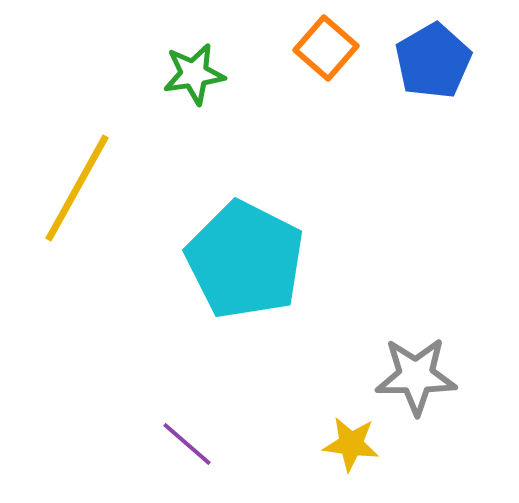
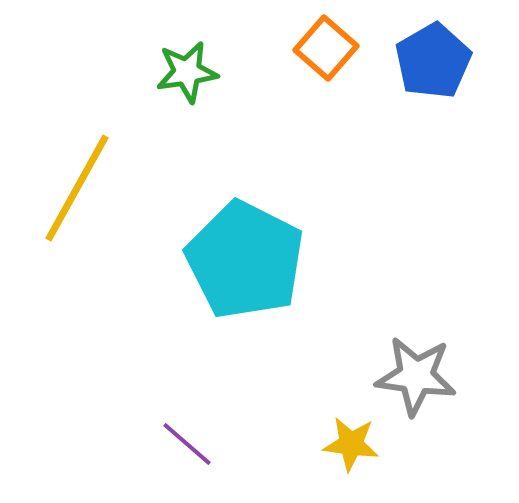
green star: moved 7 px left, 2 px up
gray star: rotated 8 degrees clockwise
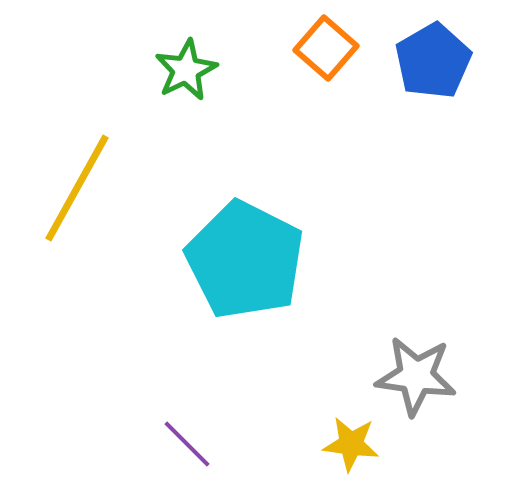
green star: moved 1 px left, 2 px up; rotated 18 degrees counterclockwise
purple line: rotated 4 degrees clockwise
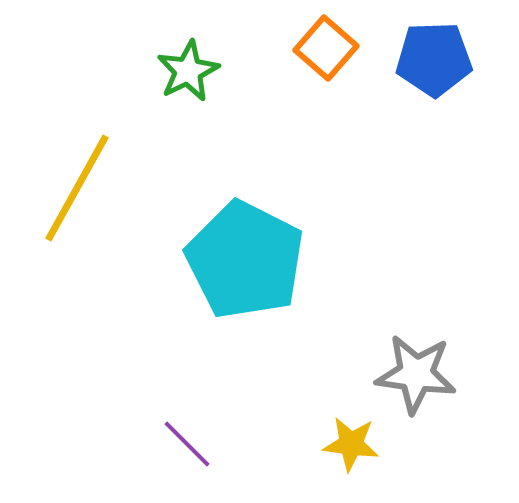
blue pentagon: moved 1 px right, 2 px up; rotated 28 degrees clockwise
green star: moved 2 px right, 1 px down
gray star: moved 2 px up
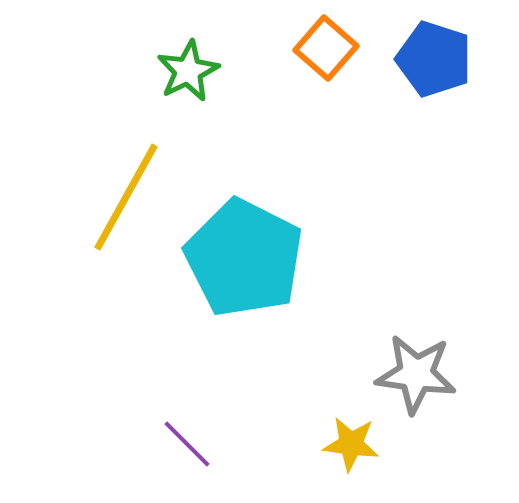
blue pentagon: rotated 20 degrees clockwise
yellow line: moved 49 px right, 9 px down
cyan pentagon: moved 1 px left, 2 px up
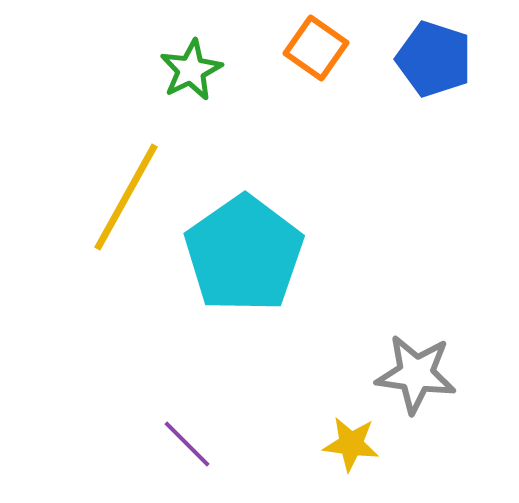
orange square: moved 10 px left; rotated 6 degrees counterclockwise
green star: moved 3 px right, 1 px up
cyan pentagon: moved 4 px up; rotated 10 degrees clockwise
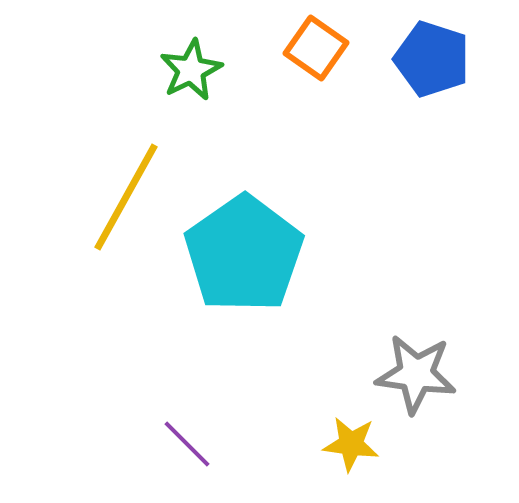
blue pentagon: moved 2 px left
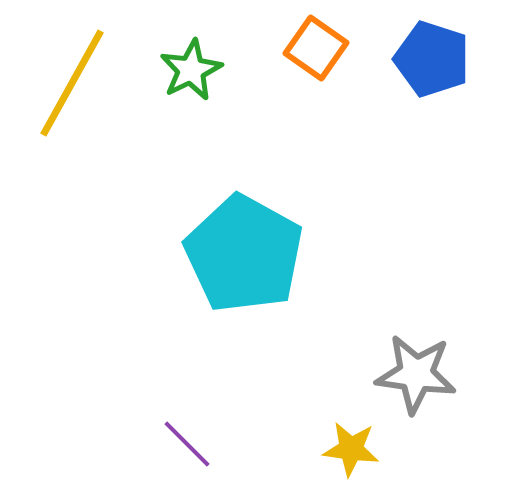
yellow line: moved 54 px left, 114 px up
cyan pentagon: rotated 8 degrees counterclockwise
yellow star: moved 5 px down
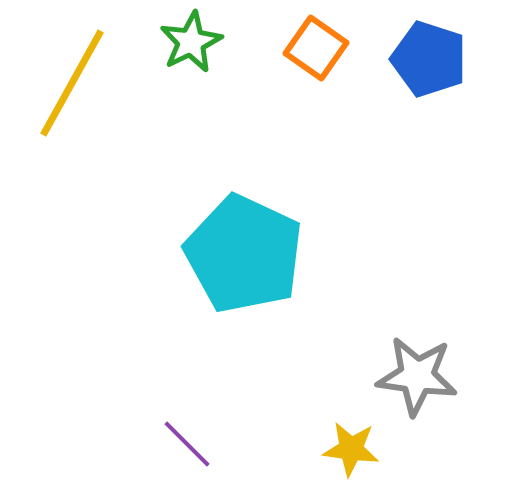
blue pentagon: moved 3 px left
green star: moved 28 px up
cyan pentagon: rotated 4 degrees counterclockwise
gray star: moved 1 px right, 2 px down
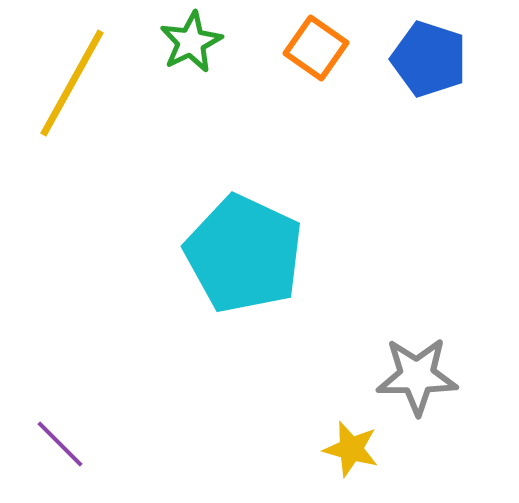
gray star: rotated 8 degrees counterclockwise
purple line: moved 127 px left
yellow star: rotated 8 degrees clockwise
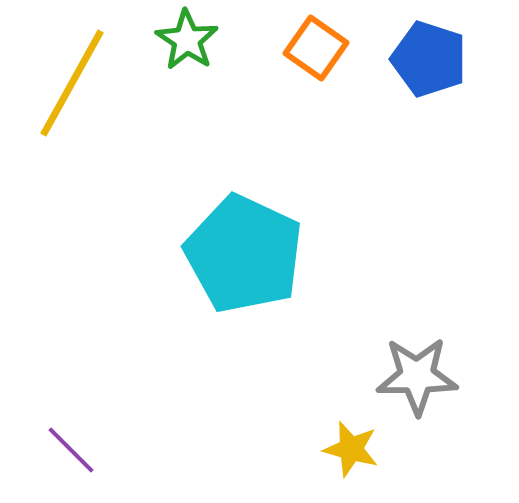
green star: moved 4 px left, 2 px up; rotated 12 degrees counterclockwise
purple line: moved 11 px right, 6 px down
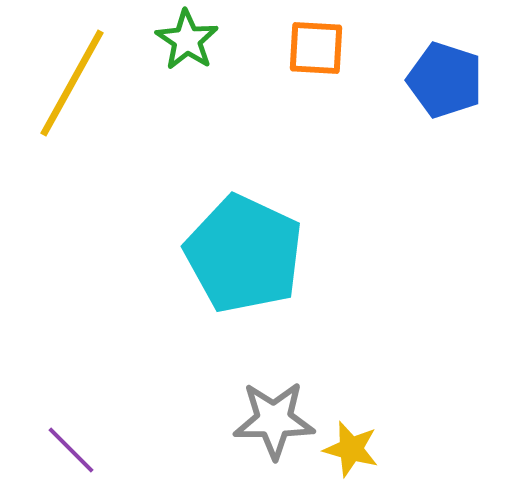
orange square: rotated 32 degrees counterclockwise
blue pentagon: moved 16 px right, 21 px down
gray star: moved 143 px left, 44 px down
